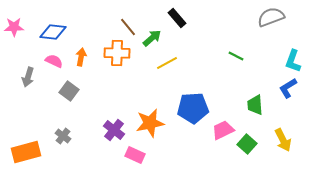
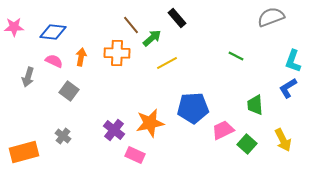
brown line: moved 3 px right, 2 px up
orange rectangle: moved 2 px left
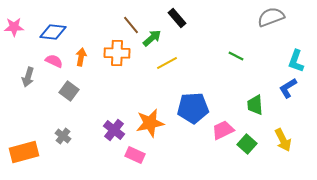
cyan L-shape: moved 3 px right
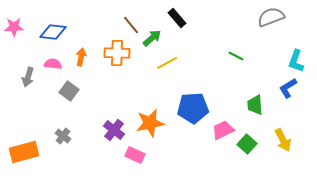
pink semicircle: moved 1 px left, 3 px down; rotated 18 degrees counterclockwise
